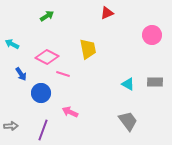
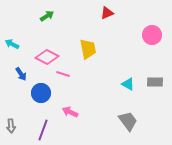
gray arrow: rotated 88 degrees clockwise
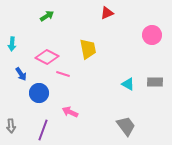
cyan arrow: rotated 112 degrees counterclockwise
blue circle: moved 2 px left
gray trapezoid: moved 2 px left, 5 px down
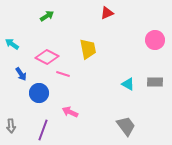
pink circle: moved 3 px right, 5 px down
cyan arrow: rotated 120 degrees clockwise
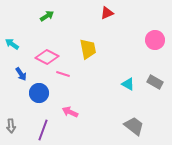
gray rectangle: rotated 28 degrees clockwise
gray trapezoid: moved 8 px right; rotated 15 degrees counterclockwise
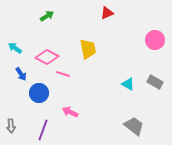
cyan arrow: moved 3 px right, 4 px down
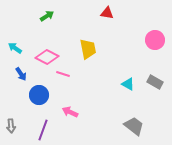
red triangle: rotated 32 degrees clockwise
blue circle: moved 2 px down
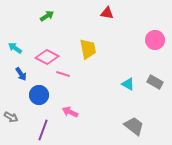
gray arrow: moved 9 px up; rotated 56 degrees counterclockwise
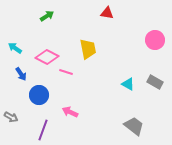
pink line: moved 3 px right, 2 px up
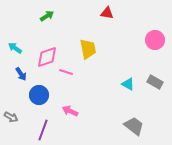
pink diamond: rotated 45 degrees counterclockwise
pink arrow: moved 1 px up
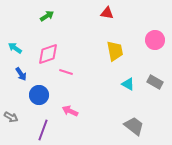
yellow trapezoid: moved 27 px right, 2 px down
pink diamond: moved 1 px right, 3 px up
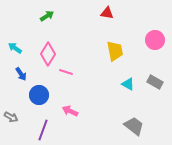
pink diamond: rotated 40 degrees counterclockwise
